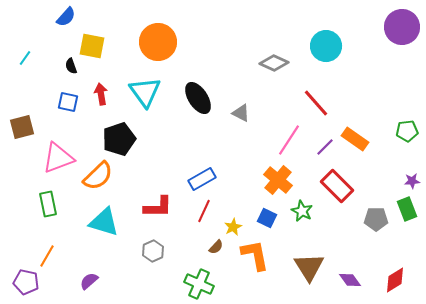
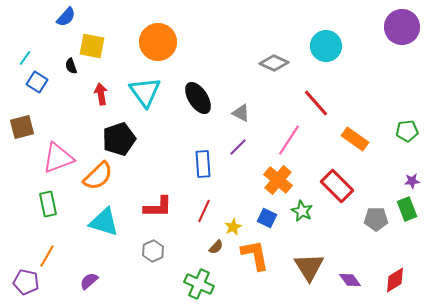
blue square at (68, 102): moved 31 px left, 20 px up; rotated 20 degrees clockwise
purple line at (325, 147): moved 87 px left
blue rectangle at (202, 179): moved 1 px right, 15 px up; rotated 64 degrees counterclockwise
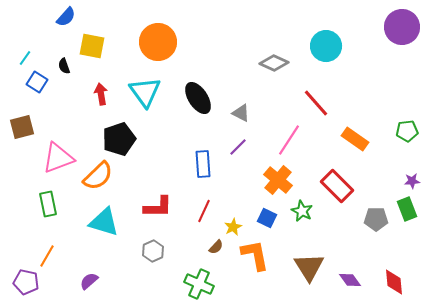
black semicircle at (71, 66): moved 7 px left
red diamond at (395, 280): moved 1 px left, 2 px down; rotated 64 degrees counterclockwise
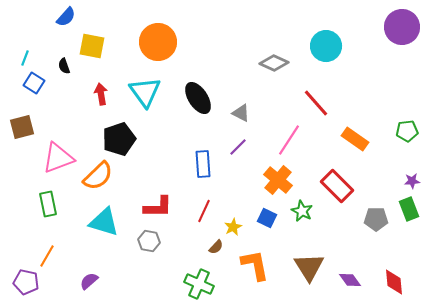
cyan line at (25, 58): rotated 14 degrees counterclockwise
blue square at (37, 82): moved 3 px left, 1 px down
green rectangle at (407, 209): moved 2 px right
gray hexagon at (153, 251): moved 4 px left, 10 px up; rotated 25 degrees counterclockwise
orange L-shape at (255, 255): moved 10 px down
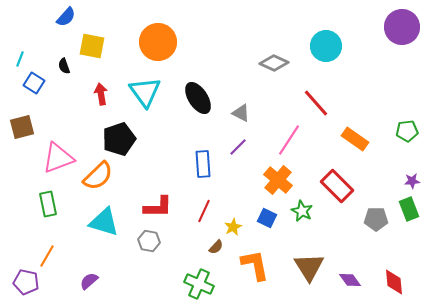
cyan line at (25, 58): moved 5 px left, 1 px down
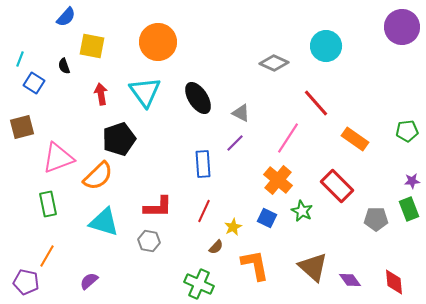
pink line at (289, 140): moved 1 px left, 2 px up
purple line at (238, 147): moved 3 px left, 4 px up
brown triangle at (309, 267): moved 4 px right; rotated 16 degrees counterclockwise
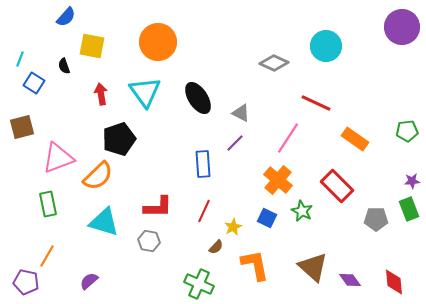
red line at (316, 103): rotated 24 degrees counterclockwise
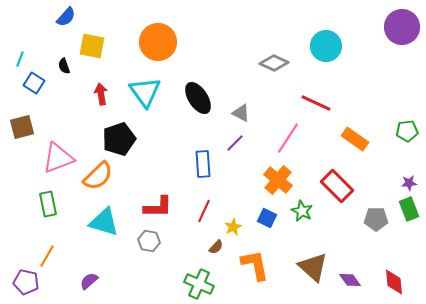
purple star at (412, 181): moved 3 px left, 2 px down
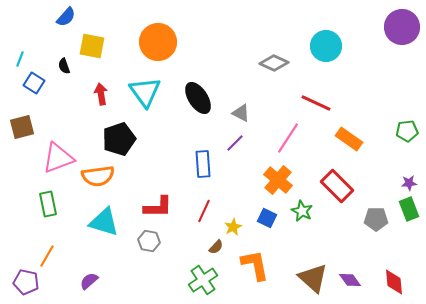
orange rectangle at (355, 139): moved 6 px left
orange semicircle at (98, 176): rotated 36 degrees clockwise
brown triangle at (313, 267): moved 11 px down
green cross at (199, 284): moved 4 px right, 4 px up; rotated 32 degrees clockwise
